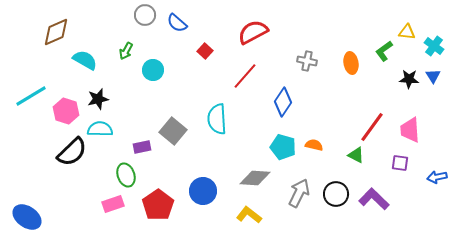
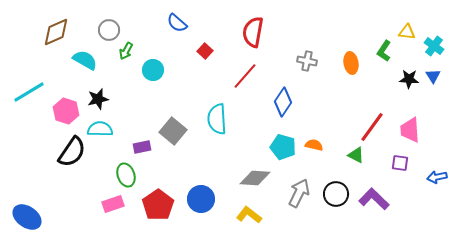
gray circle at (145, 15): moved 36 px left, 15 px down
red semicircle at (253, 32): rotated 52 degrees counterclockwise
green L-shape at (384, 51): rotated 20 degrees counterclockwise
cyan line at (31, 96): moved 2 px left, 4 px up
black semicircle at (72, 152): rotated 12 degrees counterclockwise
blue circle at (203, 191): moved 2 px left, 8 px down
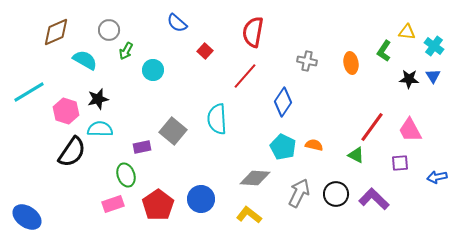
pink trapezoid at (410, 130): rotated 24 degrees counterclockwise
cyan pentagon at (283, 147): rotated 10 degrees clockwise
purple square at (400, 163): rotated 12 degrees counterclockwise
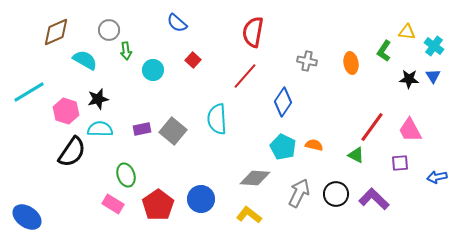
green arrow at (126, 51): rotated 36 degrees counterclockwise
red square at (205, 51): moved 12 px left, 9 px down
purple rectangle at (142, 147): moved 18 px up
pink rectangle at (113, 204): rotated 50 degrees clockwise
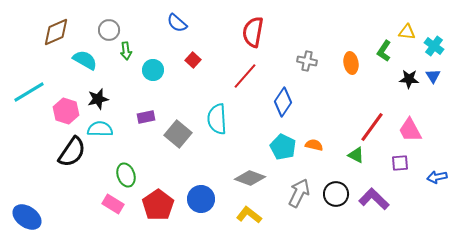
purple rectangle at (142, 129): moved 4 px right, 12 px up
gray square at (173, 131): moved 5 px right, 3 px down
gray diamond at (255, 178): moved 5 px left; rotated 16 degrees clockwise
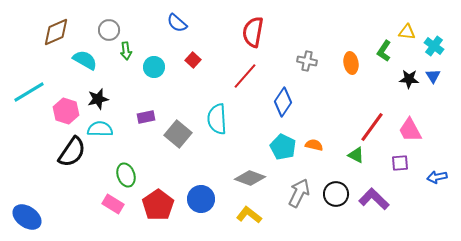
cyan circle at (153, 70): moved 1 px right, 3 px up
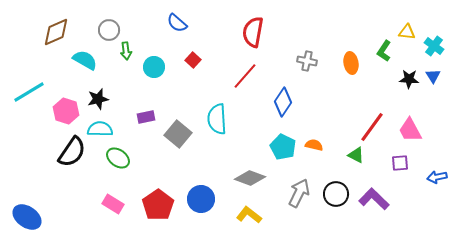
green ellipse at (126, 175): moved 8 px left, 17 px up; rotated 35 degrees counterclockwise
